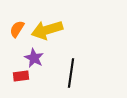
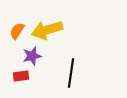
orange semicircle: moved 2 px down
purple star: moved 2 px left, 2 px up; rotated 30 degrees clockwise
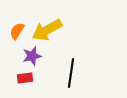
yellow arrow: rotated 12 degrees counterclockwise
red rectangle: moved 4 px right, 2 px down
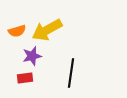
orange semicircle: rotated 138 degrees counterclockwise
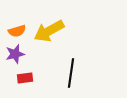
yellow arrow: moved 2 px right, 1 px down
purple star: moved 17 px left, 2 px up
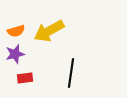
orange semicircle: moved 1 px left
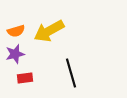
black line: rotated 24 degrees counterclockwise
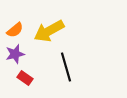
orange semicircle: moved 1 px left, 1 px up; rotated 24 degrees counterclockwise
black line: moved 5 px left, 6 px up
red rectangle: rotated 42 degrees clockwise
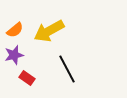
purple star: moved 1 px left, 1 px down
black line: moved 1 px right, 2 px down; rotated 12 degrees counterclockwise
red rectangle: moved 2 px right
